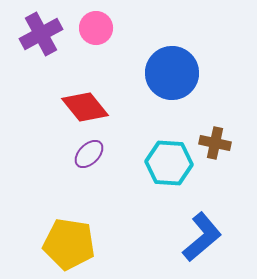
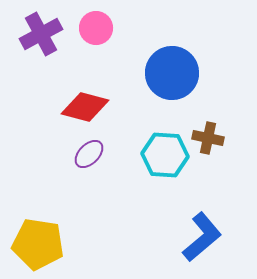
red diamond: rotated 36 degrees counterclockwise
brown cross: moved 7 px left, 5 px up
cyan hexagon: moved 4 px left, 8 px up
yellow pentagon: moved 31 px left
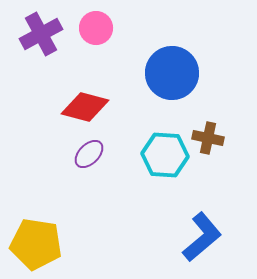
yellow pentagon: moved 2 px left
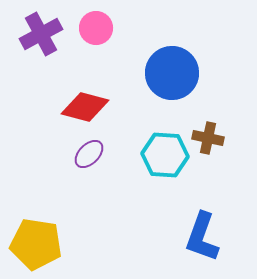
blue L-shape: rotated 150 degrees clockwise
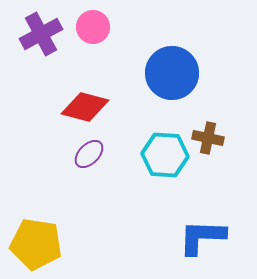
pink circle: moved 3 px left, 1 px up
blue L-shape: rotated 72 degrees clockwise
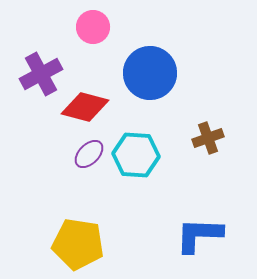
purple cross: moved 40 px down
blue circle: moved 22 px left
brown cross: rotated 32 degrees counterclockwise
cyan hexagon: moved 29 px left
blue L-shape: moved 3 px left, 2 px up
yellow pentagon: moved 42 px right
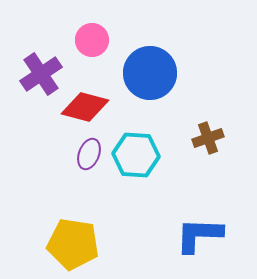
pink circle: moved 1 px left, 13 px down
purple cross: rotated 6 degrees counterclockwise
purple ellipse: rotated 24 degrees counterclockwise
yellow pentagon: moved 5 px left
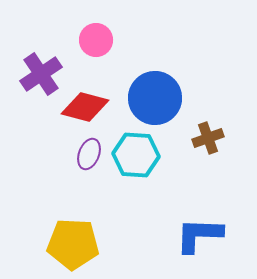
pink circle: moved 4 px right
blue circle: moved 5 px right, 25 px down
yellow pentagon: rotated 6 degrees counterclockwise
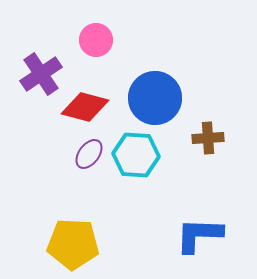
brown cross: rotated 16 degrees clockwise
purple ellipse: rotated 16 degrees clockwise
